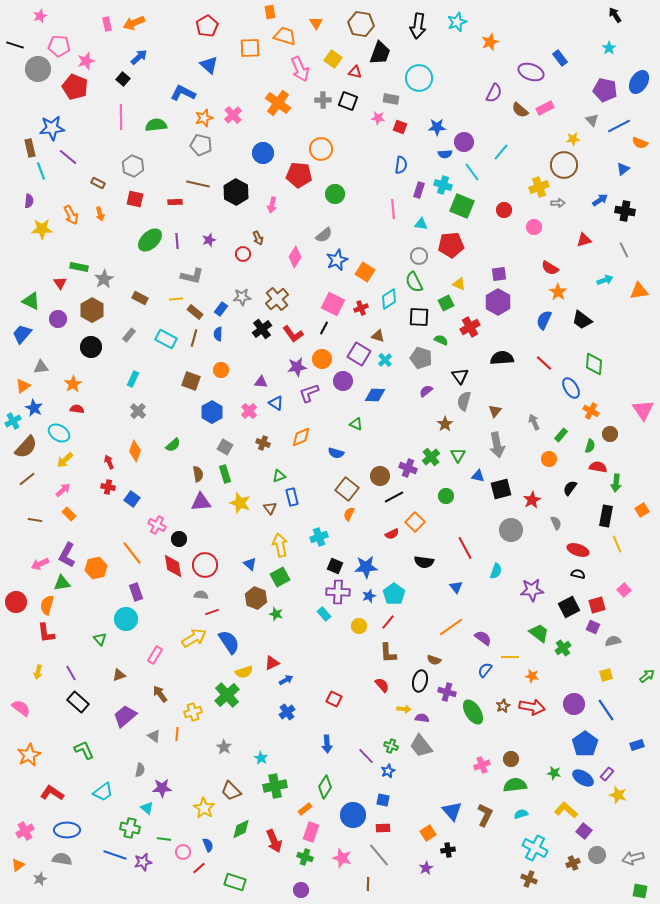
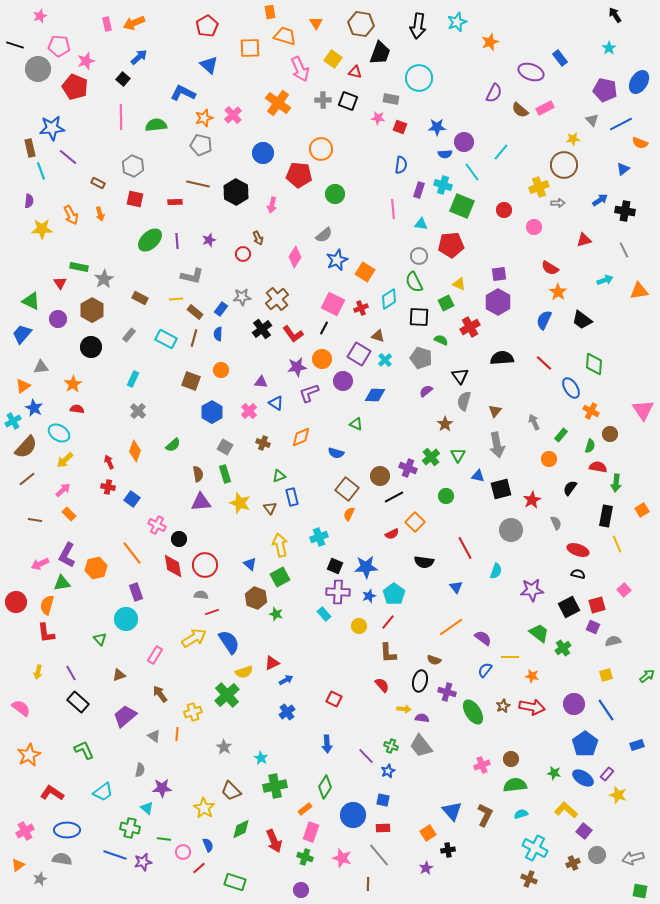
blue line at (619, 126): moved 2 px right, 2 px up
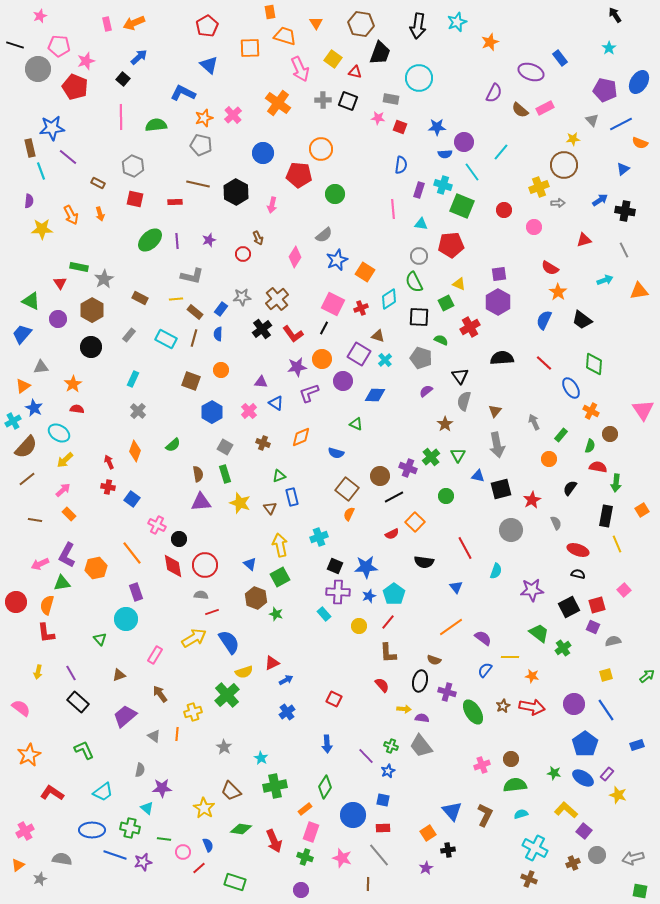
green diamond at (241, 829): rotated 35 degrees clockwise
blue ellipse at (67, 830): moved 25 px right
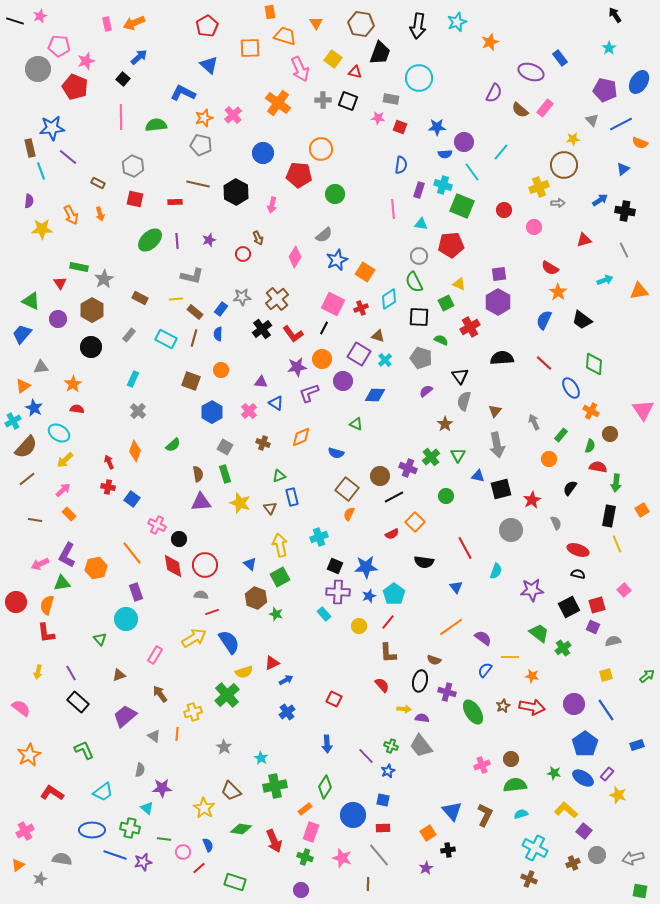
black line at (15, 45): moved 24 px up
pink rectangle at (545, 108): rotated 24 degrees counterclockwise
black rectangle at (606, 516): moved 3 px right
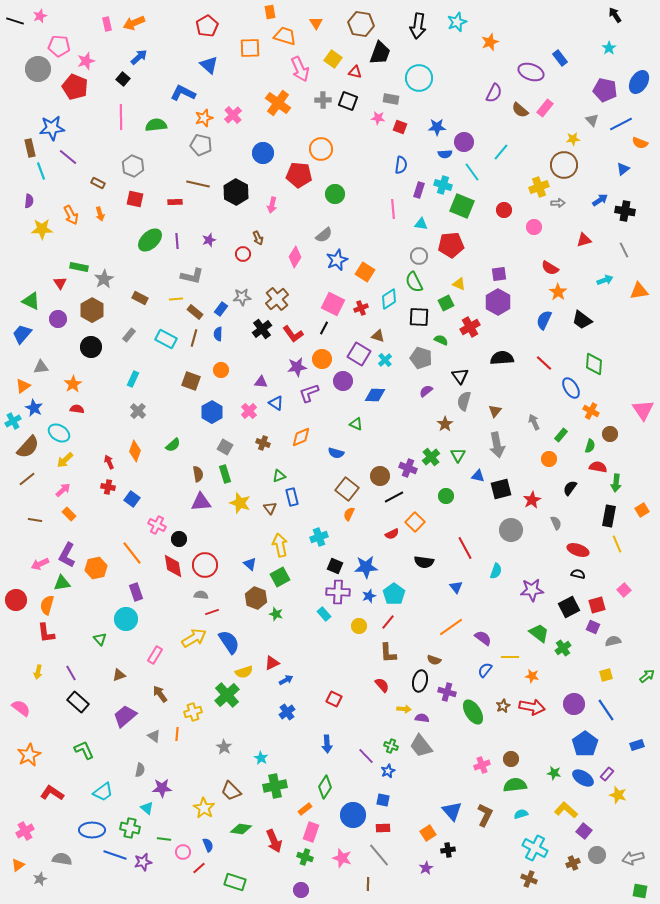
brown semicircle at (26, 447): moved 2 px right
red circle at (16, 602): moved 2 px up
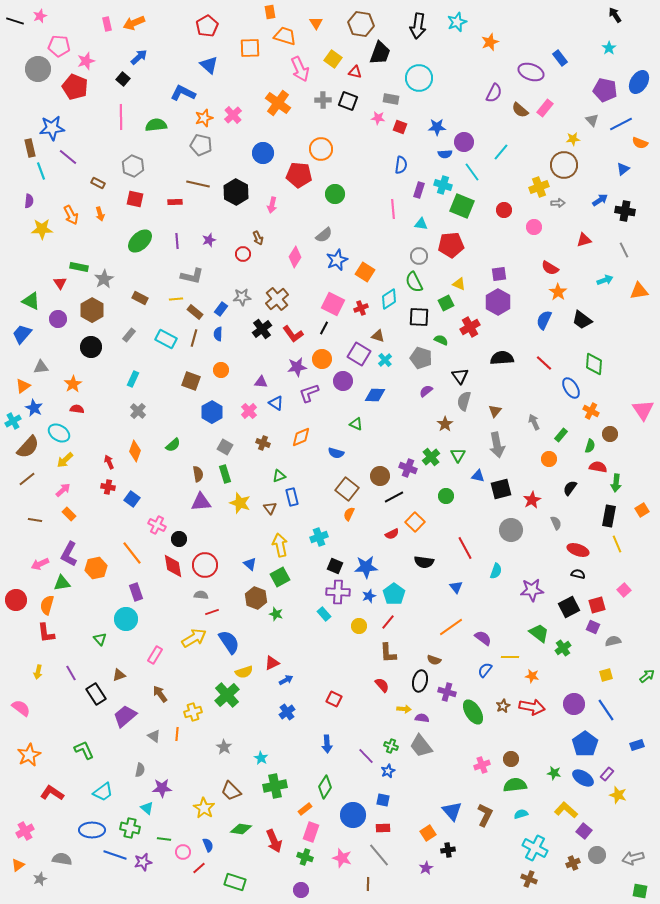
green ellipse at (150, 240): moved 10 px left, 1 px down
purple L-shape at (67, 555): moved 2 px right, 1 px up
black rectangle at (78, 702): moved 18 px right, 8 px up; rotated 15 degrees clockwise
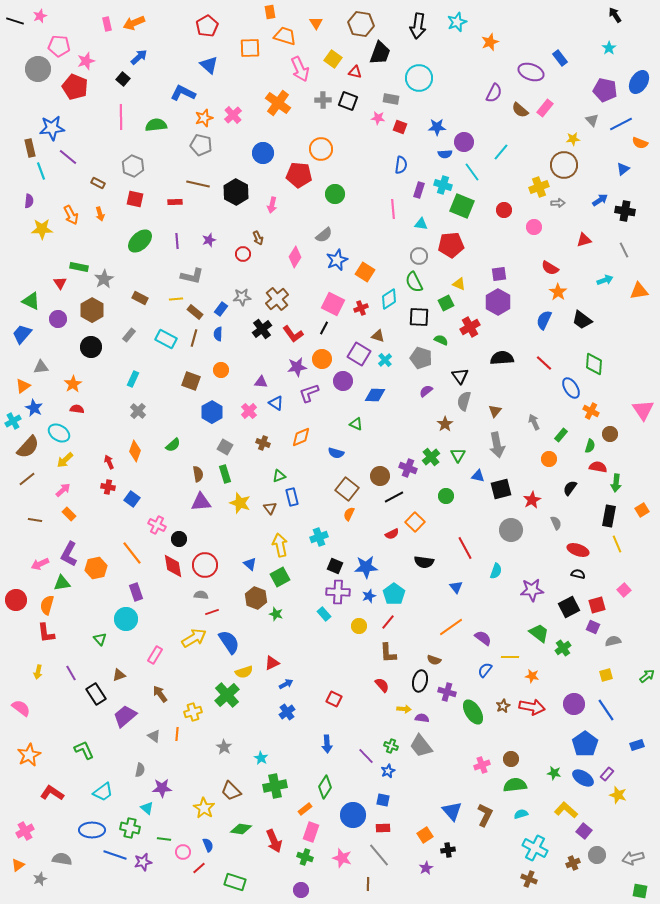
blue arrow at (286, 680): moved 4 px down
orange square at (428, 833): moved 3 px left, 2 px down
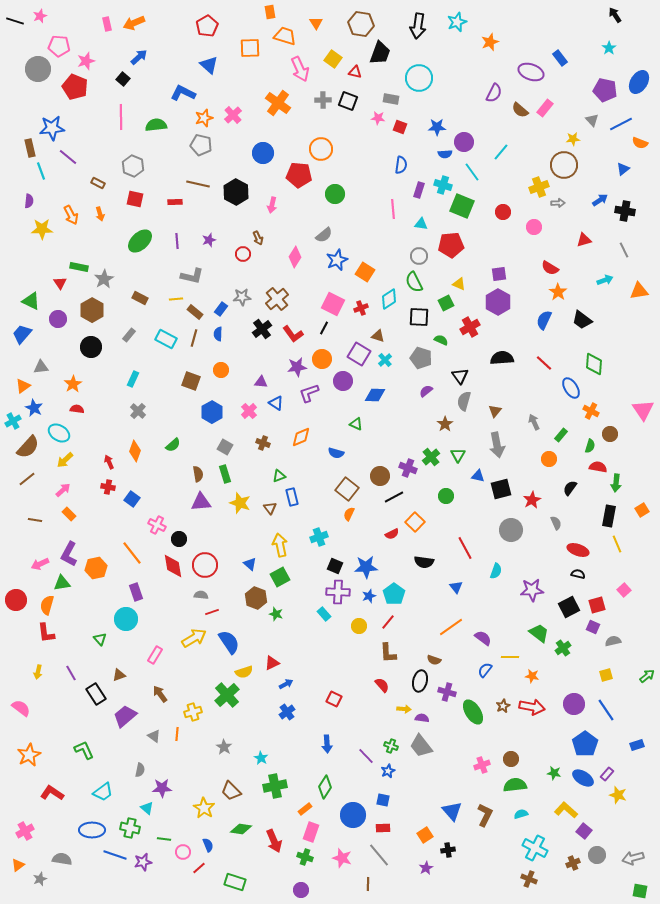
red circle at (504, 210): moved 1 px left, 2 px down
